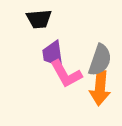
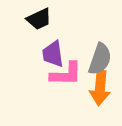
black trapezoid: rotated 20 degrees counterclockwise
gray semicircle: moved 1 px up
pink L-shape: rotated 60 degrees counterclockwise
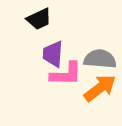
purple trapezoid: rotated 12 degrees clockwise
gray semicircle: rotated 104 degrees counterclockwise
orange arrow: rotated 132 degrees counterclockwise
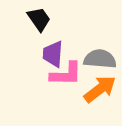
black trapezoid: rotated 100 degrees counterclockwise
orange arrow: moved 1 px down
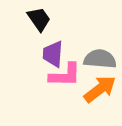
pink L-shape: moved 1 px left, 1 px down
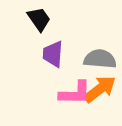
pink L-shape: moved 10 px right, 18 px down
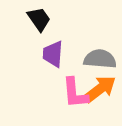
pink L-shape: rotated 84 degrees clockwise
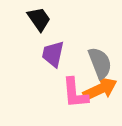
purple trapezoid: rotated 8 degrees clockwise
gray semicircle: moved 4 px down; rotated 64 degrees clockwise
orange arrow: rotated 12 degrees clockwise
